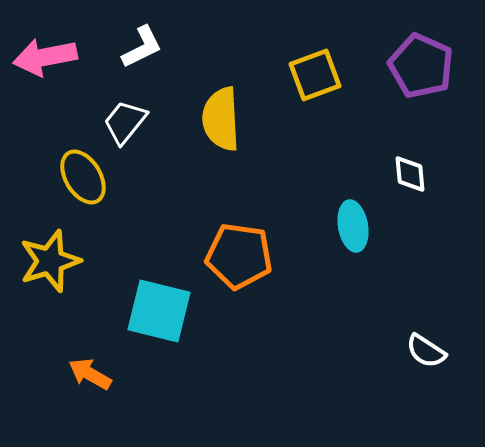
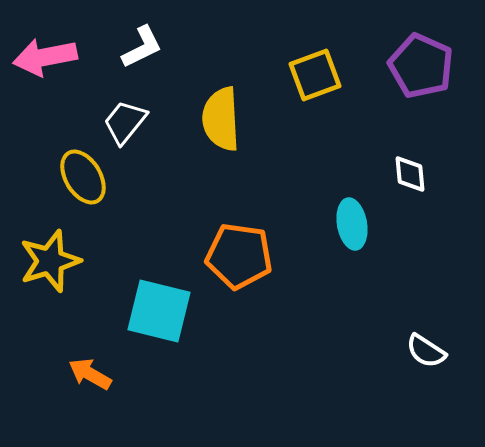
cyan ellipse: moved 1 px left, 2 px up
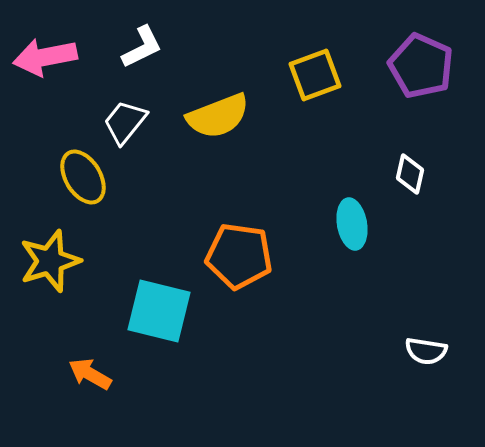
yellow semicircle: moved 3 px left, 3 px up; rotated 108 degrees counterclockwise
white diamond: rotated 18 degrees clockwise
white semicircle: rotated 24 degrees counterclockwise
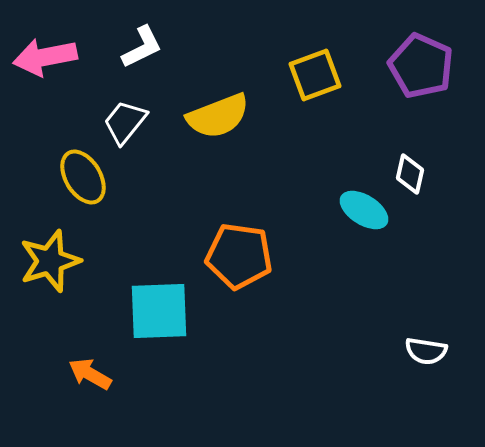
cyan ellipse: moved 12 px right, 14 px up; rotated 48 degrees counterclockwise
cyan square: rotated 16 degrees counterclockwise
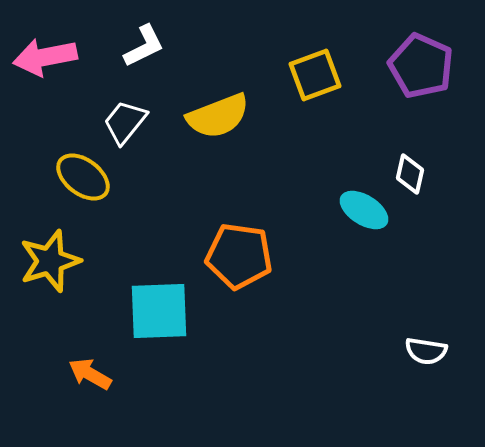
white L-shape: moved 2 px right, 1 px up
yellow ellipse: rotated 22 degrees counterclockwise
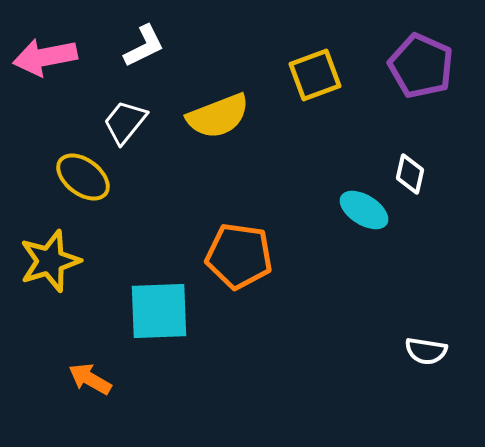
orange arrow: moved 5 px down
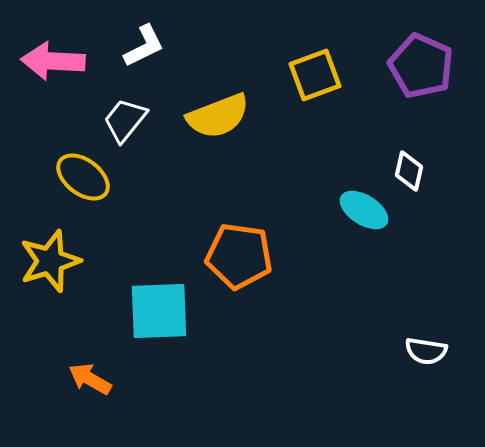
pink arrow: moved 8 px right, 4 px down; rotated 14 degrees clockwise
white trapezoid: moved 2 px up
white diamond: moved 1 px left, 3 px up
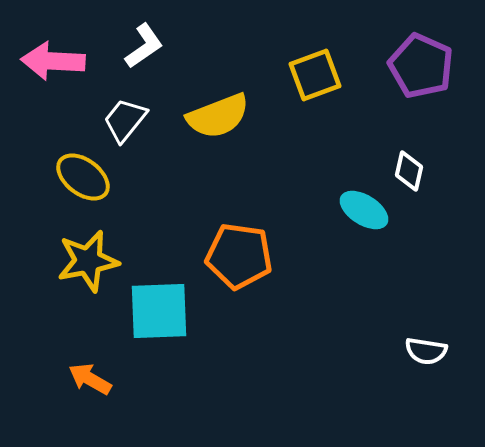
white L-shape: rotated 9 degrees counterclockwise
yellow star: moved 38 px right; rotated 6 degrees clockwise
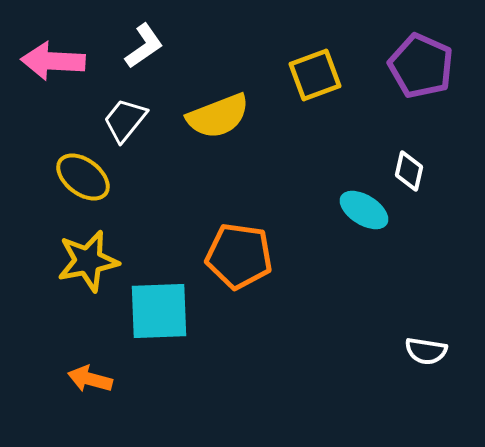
orange arrow: rotated 15 degrees counterclockwise
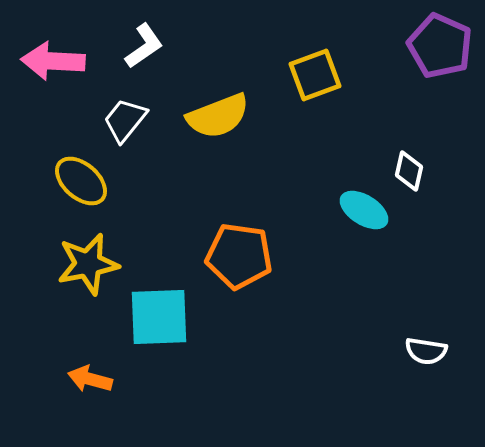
purple pentagon: moved 19 px right, 20 px up
yellow ellipse: moved 2 px left, 4 px down; rotated 4 degrees clockwise
yellow star: moved 3 px down
cyan square: moved 6 px down
